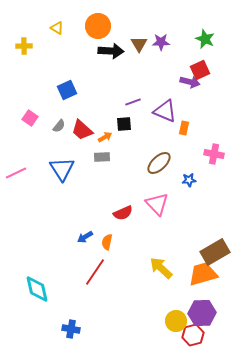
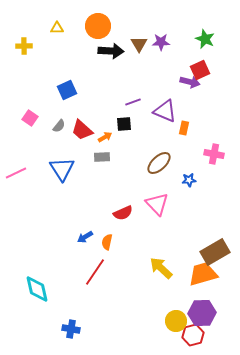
yellow triangle: rotated 32 degrees counterclockwise
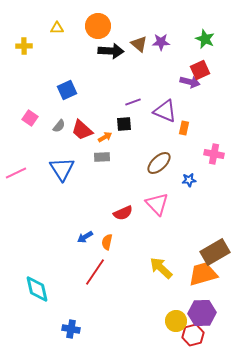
brown triangle: rotated 18 degrees counterclockwise
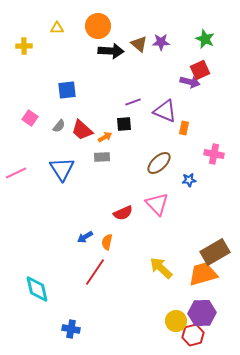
blue square: rotated 18 degrees clockwise
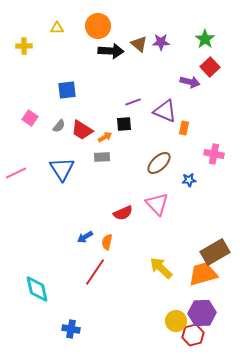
green star: rotated 12 degrees clockwise
red square: moved 10 px right, 3 px up; rotated 18 degrees counterclockwise
red trapezoid: rotated 10 degrees counterclockwise
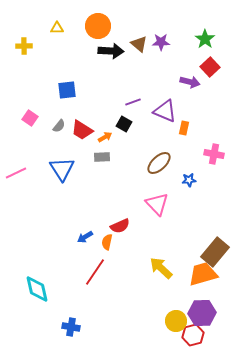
black square: rotated 35 degrees clockwise
red semicircle: moved 3 px left, 13 px down
brown rectangle: rotated 20 degrees counterclockwise
blue cross: moved 2 px up
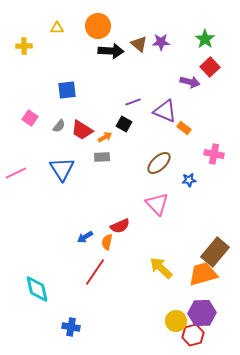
orange rectangle: rotated 64 degrees counterclockwise
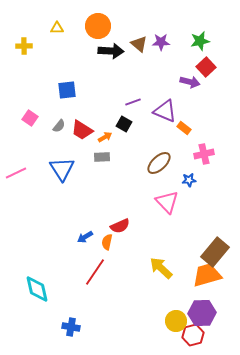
green star: moved 5 px left, 2 px down; rotated 24 degrees clockwise
red square: moved 4 px left
pink cross: moved 10 px left; rotated 24 degrees counterclockwise
pink triangle: moved 10 px right, 2 px up
orange trapezoid: moved 4 px right, 1 px down
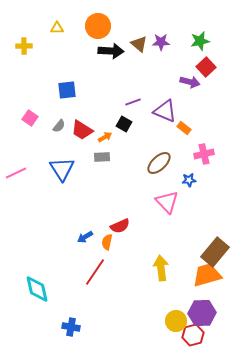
yellow arrow: rotated 40 degrees clockwise
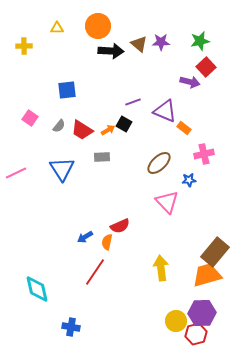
orange arrow: moved 3 px right, 7 px up
red hexagon: moved 3 px right, 1 px up
